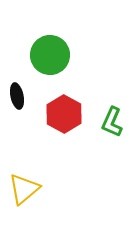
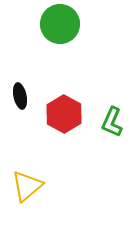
green circle: moved 10 px right, 31 px up
black ellipse: moved 3 px right
yellow triangle: moved 3 px right, 3 px up
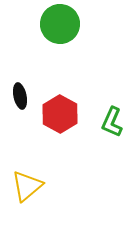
red hexagon: moved 4 px left
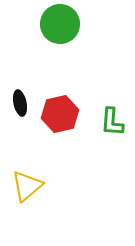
black ellipse: moved 7 px down
red hexagon: rotated 18 degrees clockwise
green L-shape: rotated 20 degrees counterclockwise
